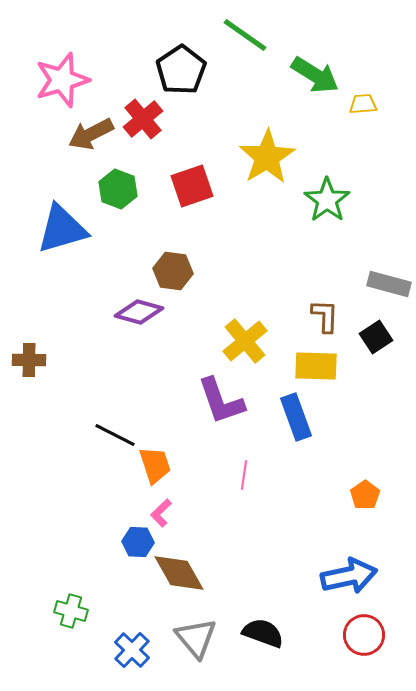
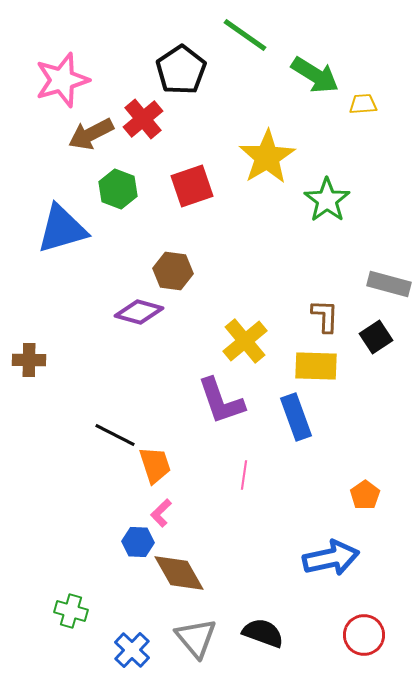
blue arrow: moved 18 px left, 18 px up
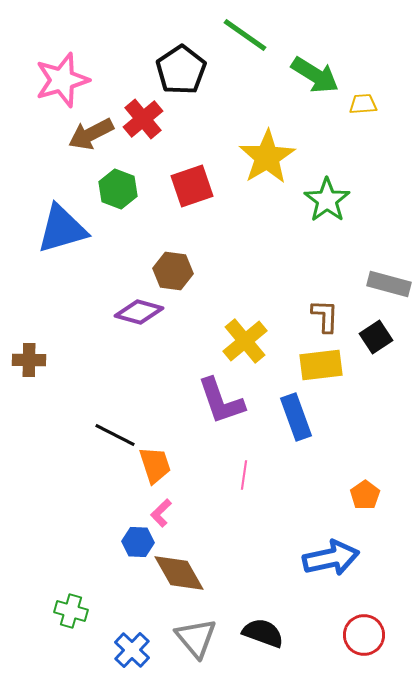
yellow rectangle: moved 5 px right, 1 px up; rotated 9 degrees counterclockwise
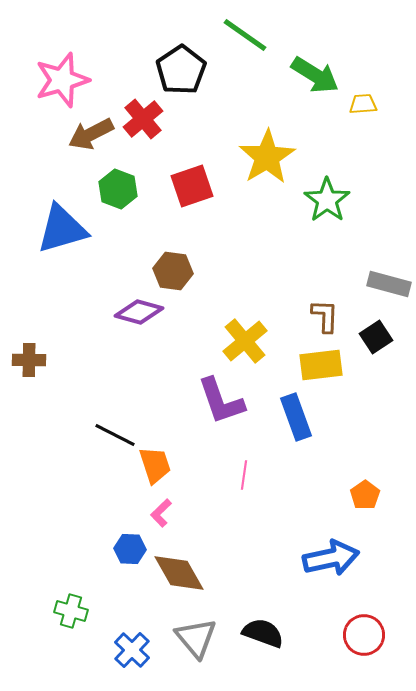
blue hexagon: moved 8 px left, 7 px down
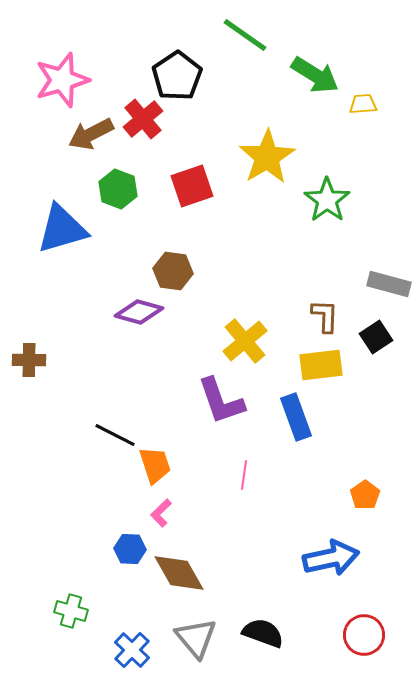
black pentagon: moved 4 px left, 6 px down
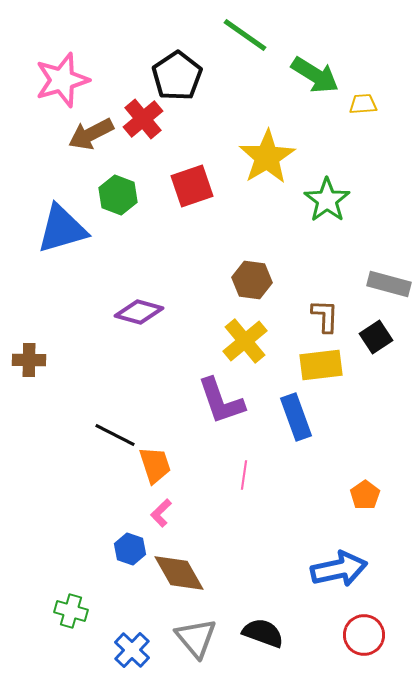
green hexagon: moved 6 px down
brown hexagon: moved 79 px right, 9 px down
blue hexagon: rotated 16 degrees clockwise
blue arrow: moved 8 px right, 11 px down
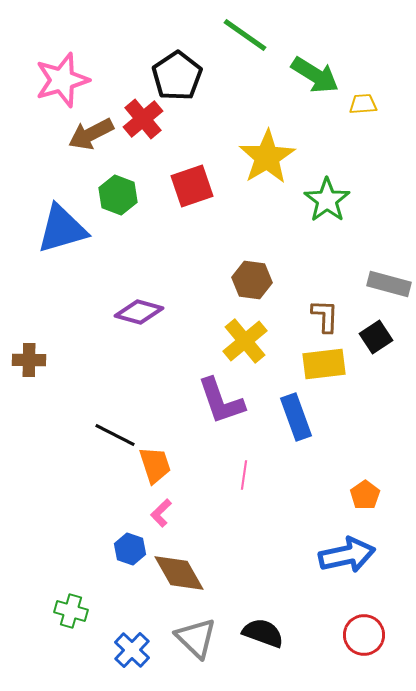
yellow rectangle: moved 3 px right, 1 px up
blue arrow: moved 8 px right, 14 px up
gray triangle: rotated 6 degrees counterclockwise
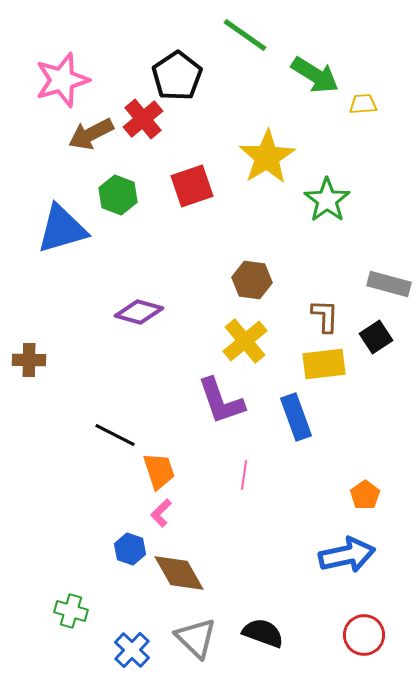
orange trapezoid: moved 4 px right, 6 px down
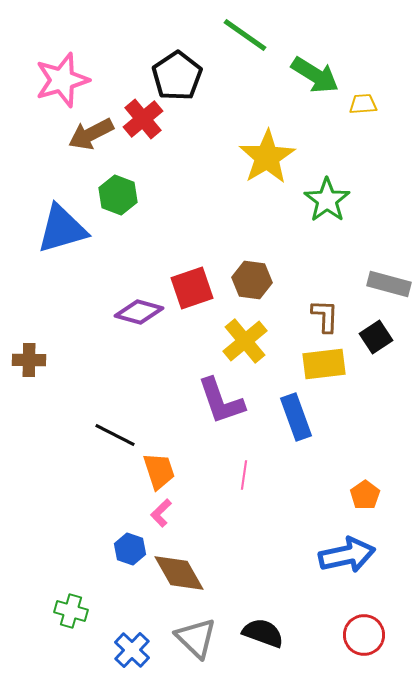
red square: moved 102 px down
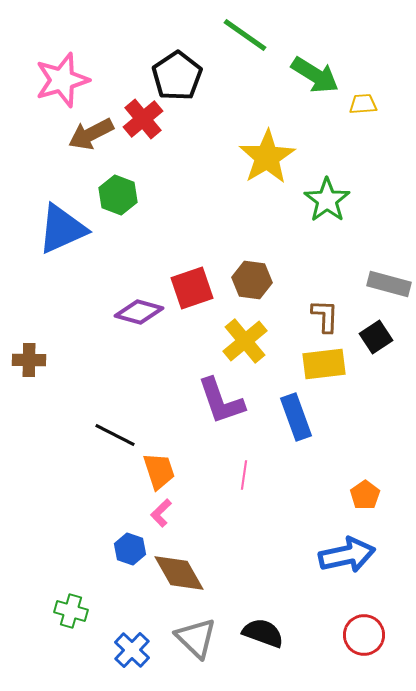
blue triangle: rotated 8 degrees counterclockwise
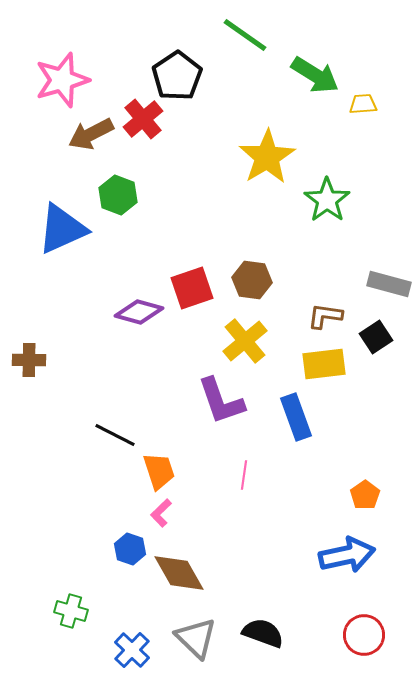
brown L-shape: rotated 84 degrees counterclockwise
